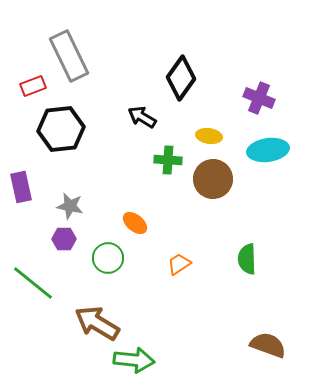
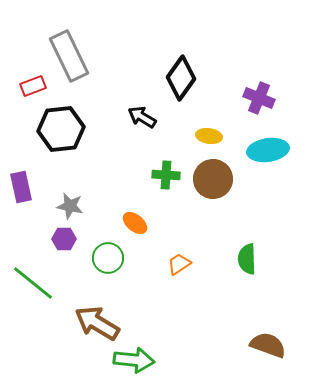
green cross: moved 2 px left, 15 px down
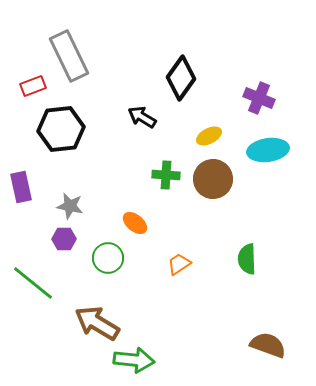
yellow ellipse: rotated 35 degrees counterclockwise
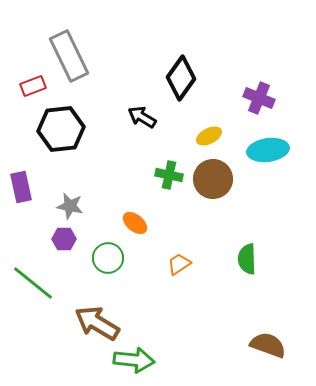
green cross: moved 3 px right; rotated 8 degrees clockwise
